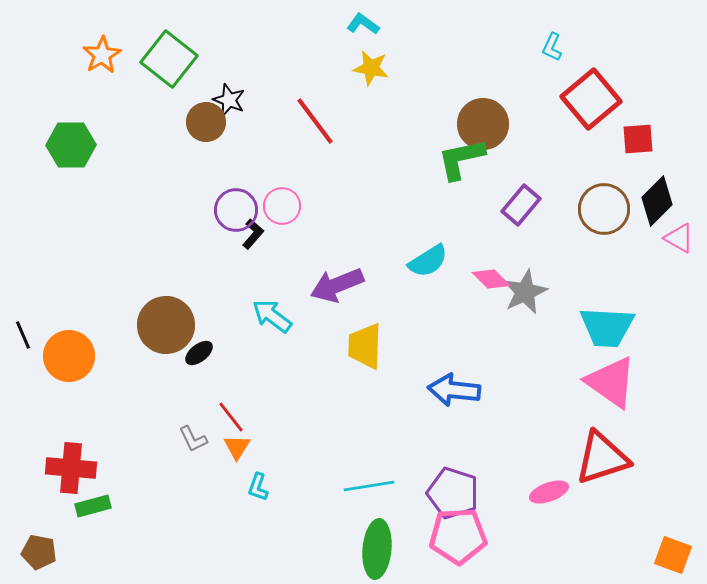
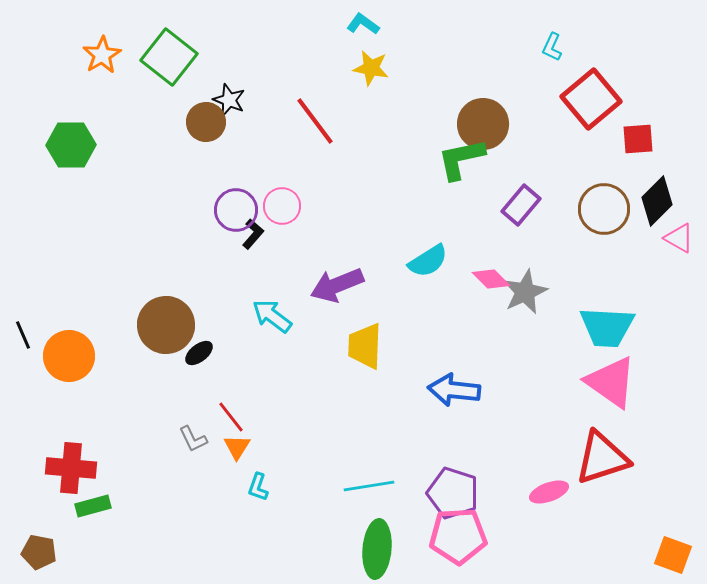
green square at (169, 59): moved 2 px up
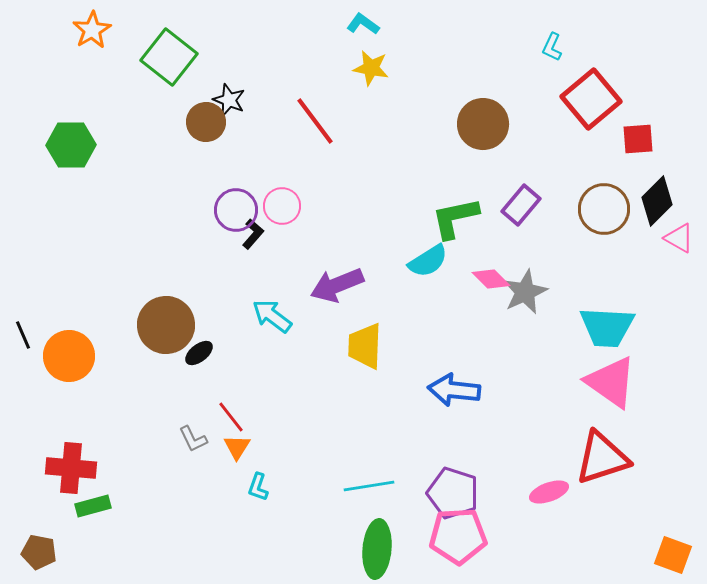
orange star at (102, 55): moved 10 px left, 25 px up
green L-shape at (461, 159): moved 6 px left, 59 px down
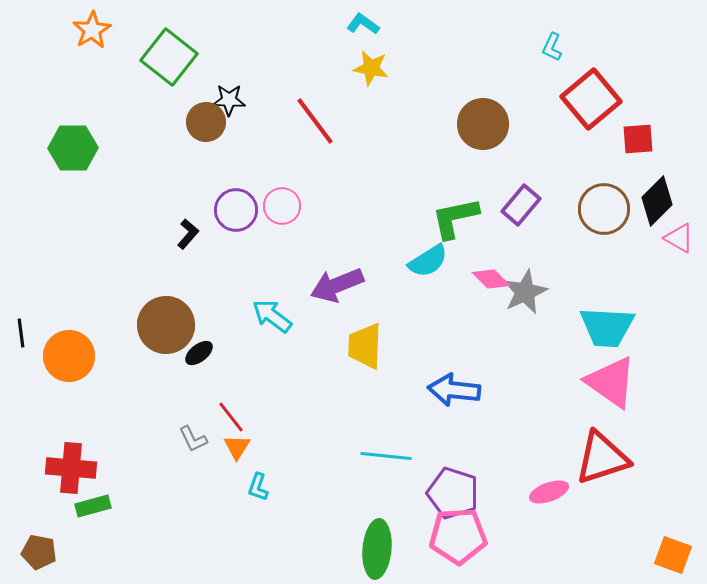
black star at (229, 100): rotated 20 degrees counterclockwise
green hexagon at (71, 145): moved 2 px right, 3 px down
black L-shape at (253, 234): moved 65 px left
black line at (23, 335): moved 2 px left, 2 px up; rotated 16 degrees clockwise
cyan line at (369, 486): moved 17 px right, 30 px up; rotated 15 degrees clockwise
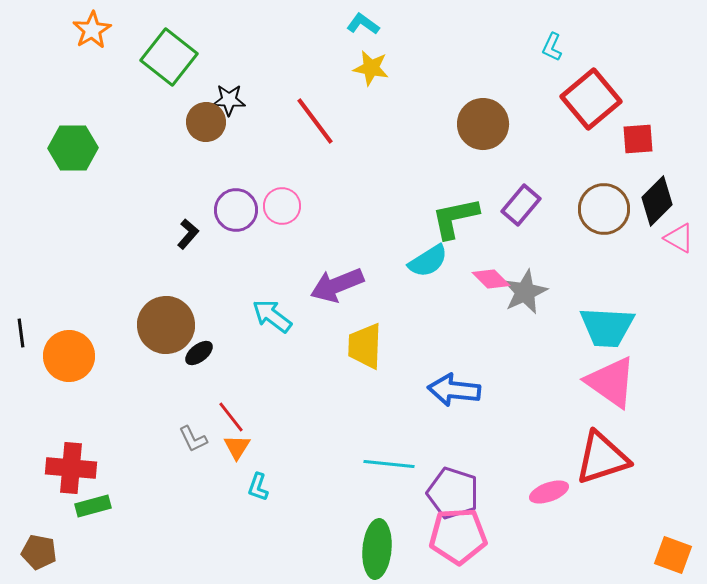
cyan line at (386, 456): moved 3 px right, 8 px down
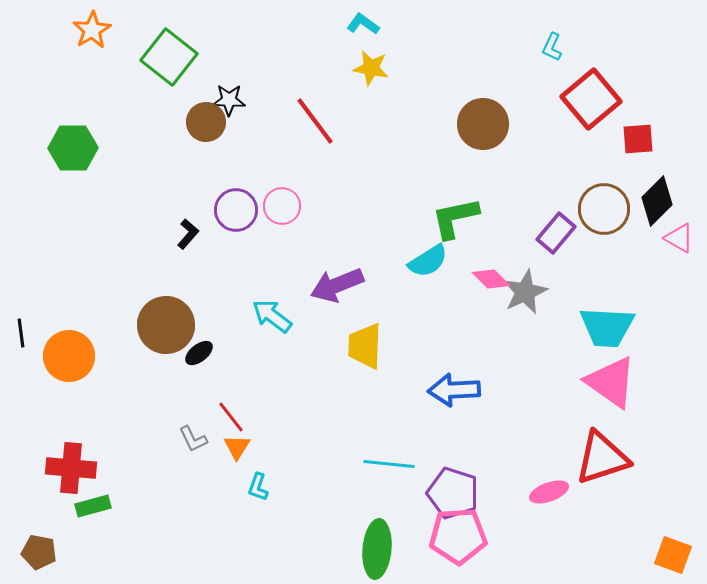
purple rectangle at (521, 205): moved 35 px right, 28 px down
blue arrow at (454, 390): rotated 9 degrees counterclockwise
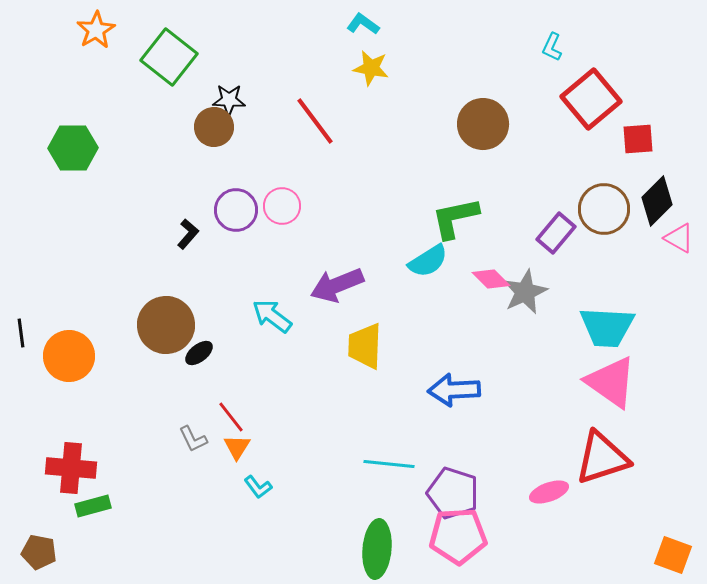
orange star at (92, 30): moved 4 px right
brown circle at (206, 122): moved 8 px right, 5 px down
cyan L-shape at (258, 487): rotated 56 degrees counterclockwise
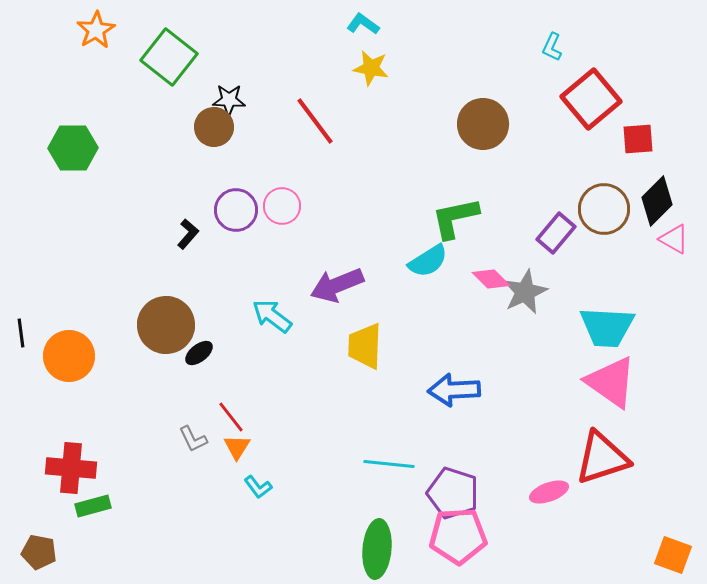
pink triangle at (679, 238): moved 5 px left, 1 px down
